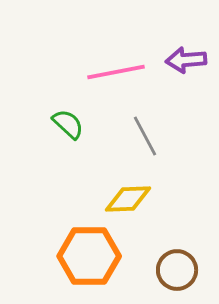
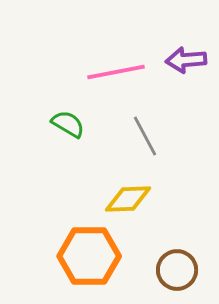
green semicircle: rotated 12 degrees counterclockwise
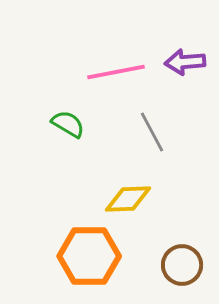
purple arrow: moved 1 px left, 2 px down
gray line: moved 7 px right, 4 px up
brown circle: moved 5 px right, 5 px up
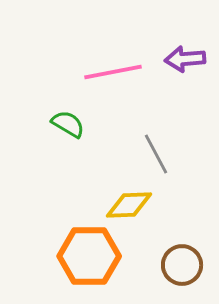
purple arrow: moved 3 px up
pink line: moved 3 px left
gray line: moved 4 px right, 22 px down
yellow diamond: moved 1 px right, 6 px down
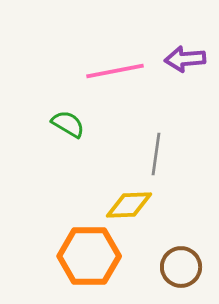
pink line: moved 2 px right, 1 px up
gray line: rotated 36 degrees clockwise
brown circle: moved 1 px left, 2 px down
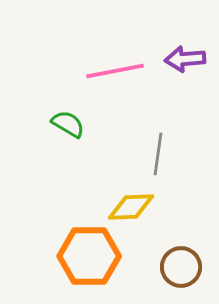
gray line: moved 2 px right
yellow diamond: moved 2 px right, 2 px down
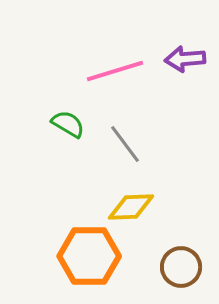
pink line: rotated 6 degrees counterclockwise
gray line: moved 33 px left, 10 px up; rotated 45 degrees counterclockwise
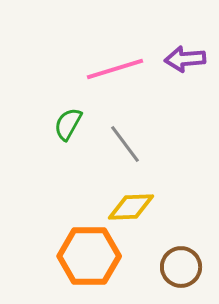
pink line: moved 2 px up
green semicircle: rotated 92 degrees counterclockwise
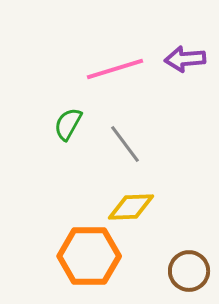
brown circle: moved 8 px right, 4 px down
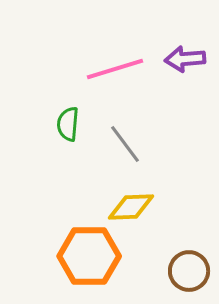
green semicircle: rotated 24 degrees counterclockwise
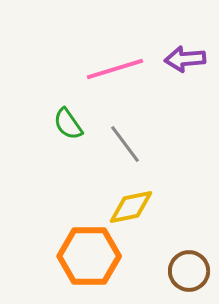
green semicircle: rotated 40 degrees counterclockwise
yellow diamond: rotated 9 degrees counterclockwise
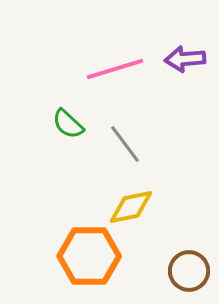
green semicircle: rotated 12 degrees counterclockwise
